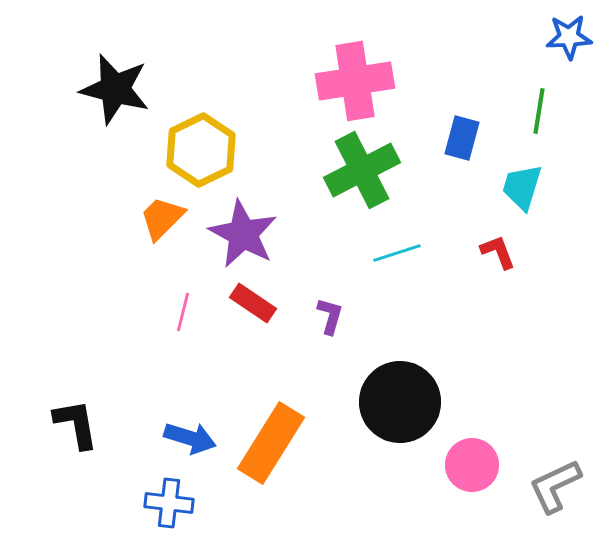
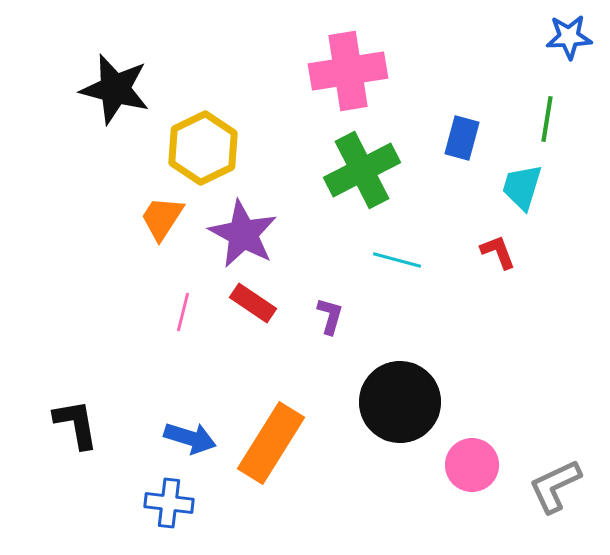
pink cross: moved 7 px left, 10 px up
green line: moved 8 px right, 8 px down
yellow hexagon: moved 2 px right, 2 px up
orange trapezoid: rotated 12 degrees counterclockwise
cyan line: moved 7 px down; rotated 33 degrees clockwise
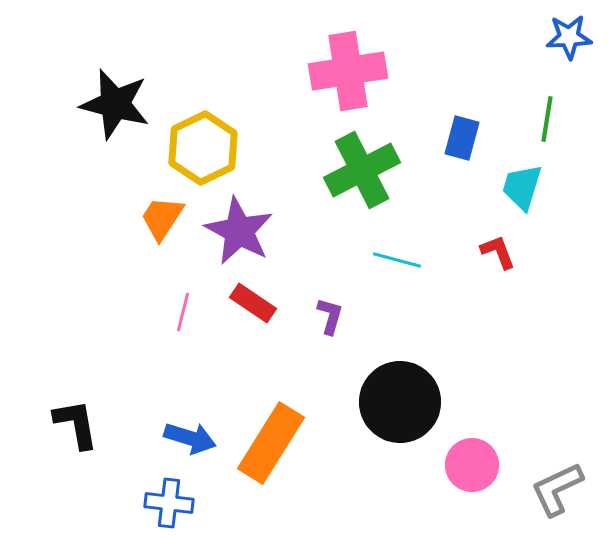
black star: moved 15 px down
purple star: moved 4 px left, 3 px up
gray L-shape: moved 2 px right, 3 px down
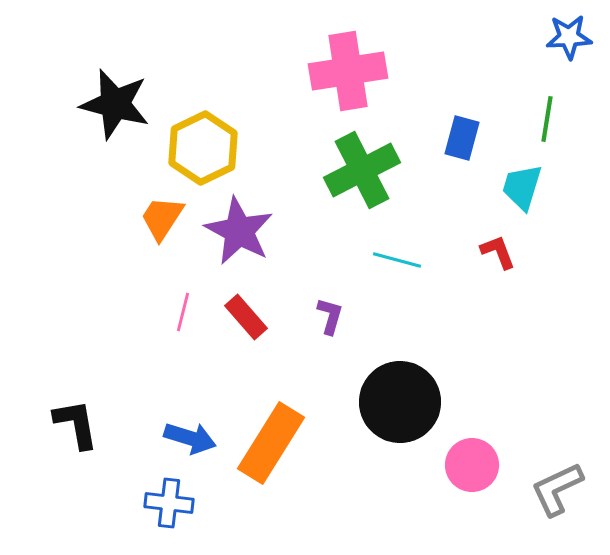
red rectangle: moved 7 px left, 14 px down; rotated 15 degrees clockwise
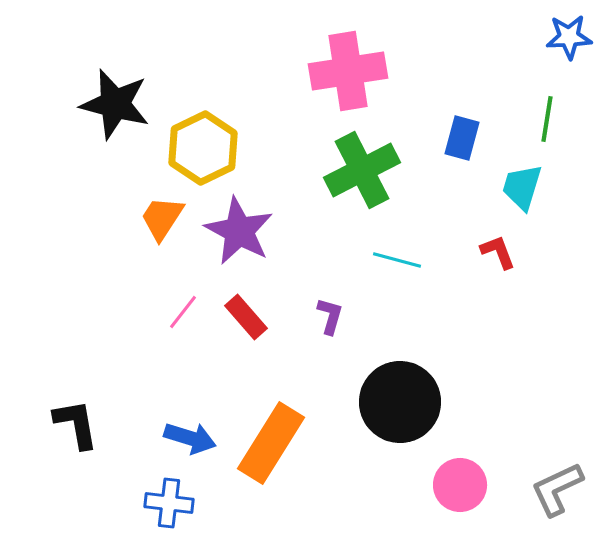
pink line: rotated 24 degrees clockwise
pink circle: moved 12 px left, 20 px down
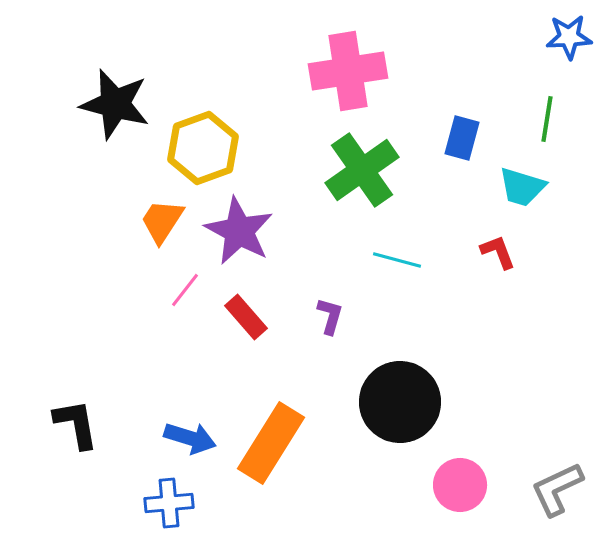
yellow hexagon: rotated 6 degrees clockwise
green cross: rotated 8 degrees counterclockwise
cyan trapezoid: rotated 90 degrees counterclockwise
orange trapezoid: moved 3 px down
pink line: moved 2 px right, 22 px up
blue cross: rotated 12 degrees counterclockwise
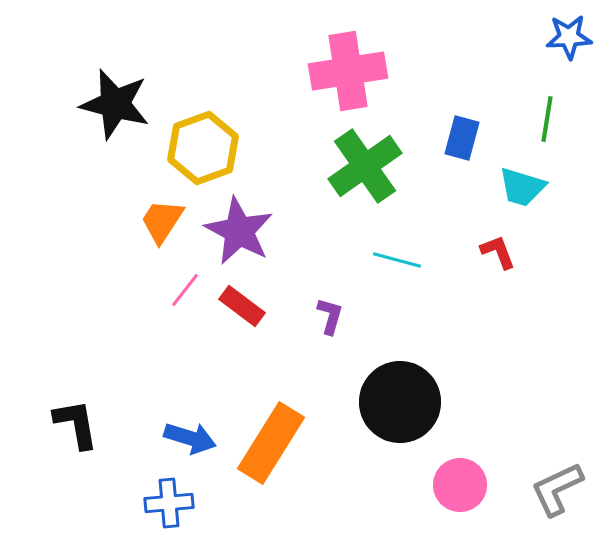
green cross: moved 3 px right, 4 px up
red rectangle: moved 4 px left, 11 px up; rotated 12 degrees counterclockwise
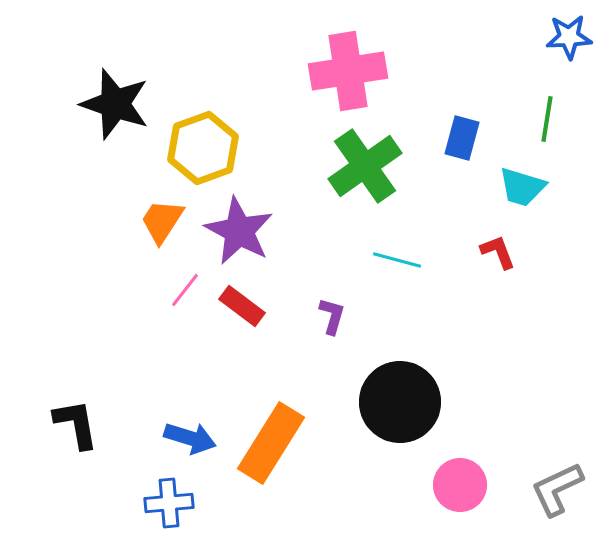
black star: rotated 4 degrees clockwise
purple L-shape: moved 2 px right
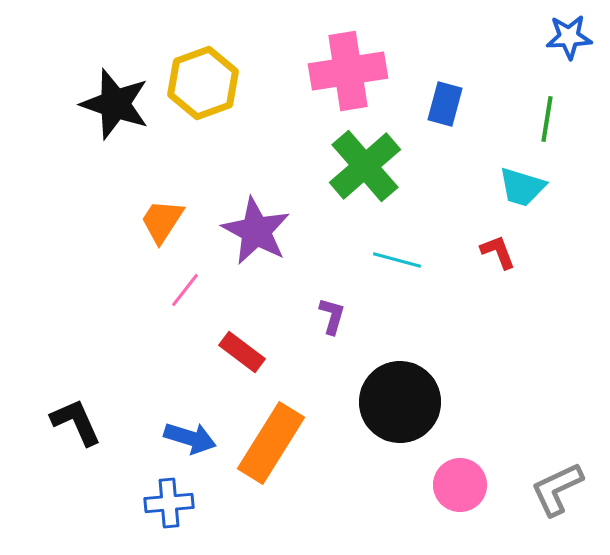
blue rectangle: moved 17 px left, 34 px up
yellow hexagon: moved 65 px up
green cross: rotated 6 degrees counterclockwise
purple star: moved 17 px right
red rectangle: moved 46 px down
black L-shape: moved 2 px up; rotated 14 degrees counterclockwise
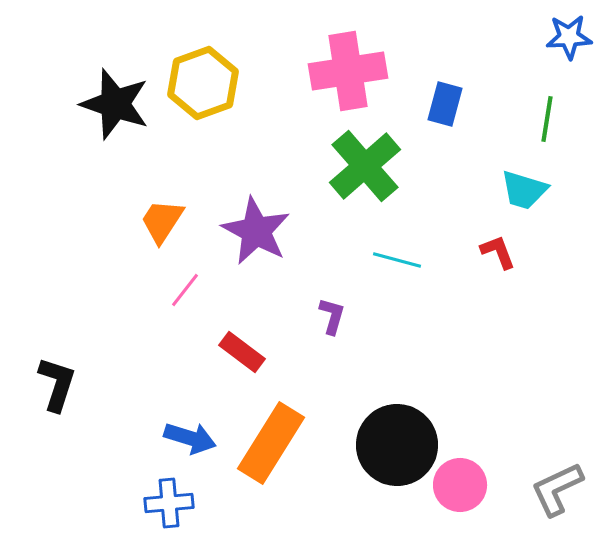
cyan trapezoid: moved 2 px right, 3 px down
black circle: moved 3 px left, 43 px down
black L-shape: moved 19 px left, 38 px up; rotated 42 degrees clockwise
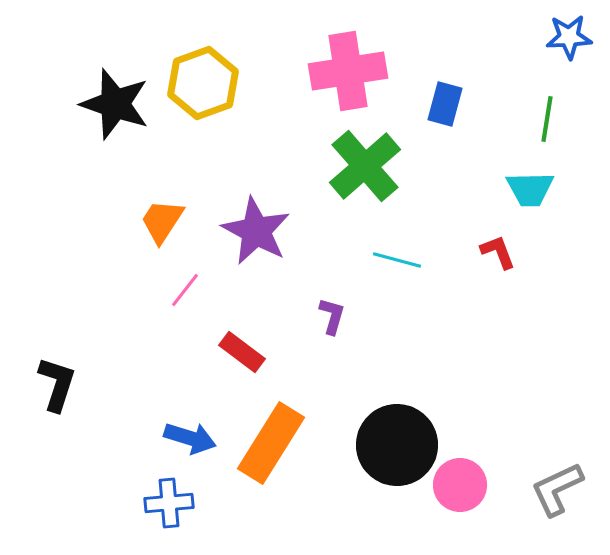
cyan trapezoid: moved 6 px right, 1 px up; rotated 18 degrees counterclockwise
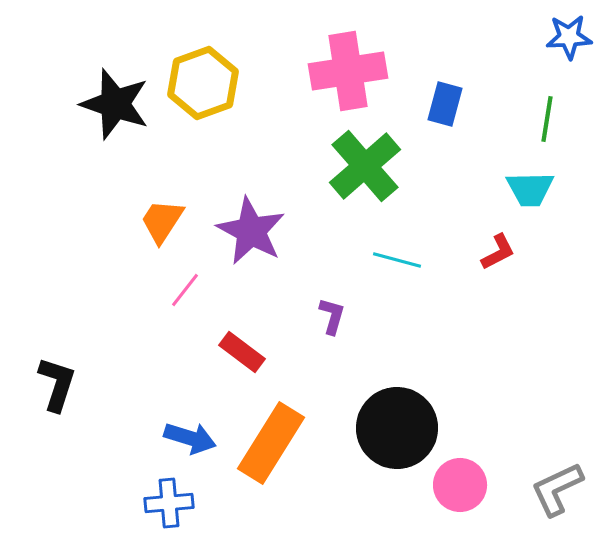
purple star: moved 5 px left
red L-shape: rotated 84 degrees clockwise
black circle: moved 17 px up
